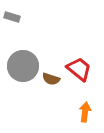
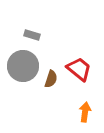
gray rectangle: moved 20 px right, 18 px down
brown semicircle: rotated 90 degrees counterclockwise
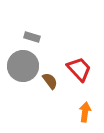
gray rectangle: moved 2 px down
red trapezoid: rotated 8 degrees clockwise
brown semicircle: moved 1 px left, 2 px down; rotated 54 degrees counterclockwise
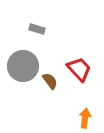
gray rectangle: moved 5 px right, 8 px up
orange arrow: moved 6 px down
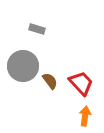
red trapezoid: moved 2 px right, 14 px down
orange arrow: moved 2 px up
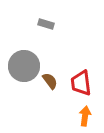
gray rectangle: moved 9 px right, 5 px up
gray circle: moved 1 px right
red trapezoid: rotated 144 degrees counterclockwise
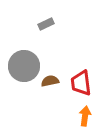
gray rectangle: rotated 42 degrees counterclockwise
brown semicircle: rotated 66 degrees counterclockwise
